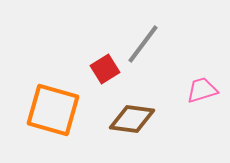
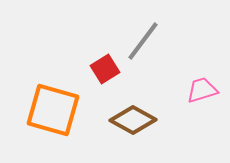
gray line: moved 3 px up
brown diamond: moved 1 px right, 1 px down; rotated 21 degrees clockwise
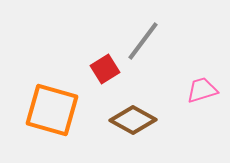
orange square: moved 1 px left
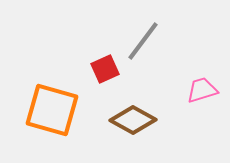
red square: rotated 8 degrees clockwise
